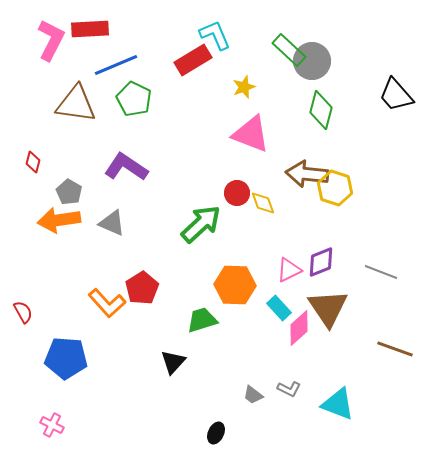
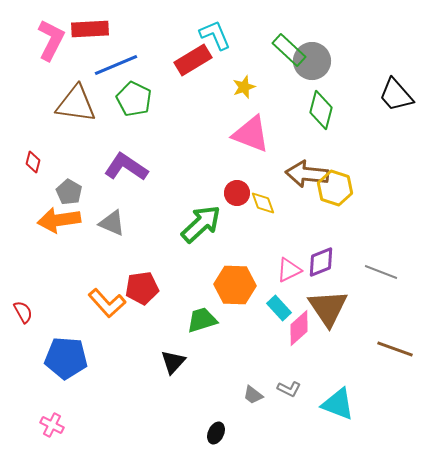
red pentagon at (142, 288): rotated 24 degrees clockwise
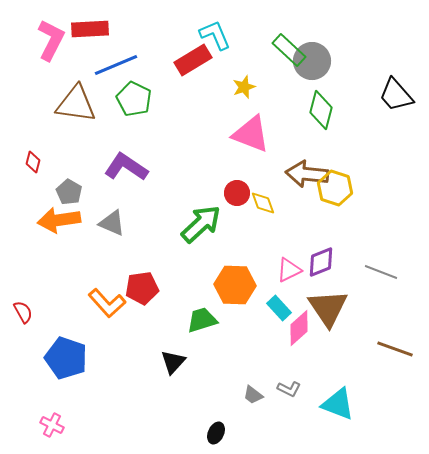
blue pentagon at (66, 358): rotated 15 degrees clockwise
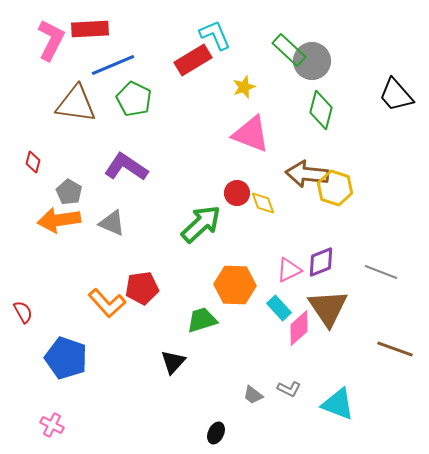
blue line at (116, 65): moved 3 px left
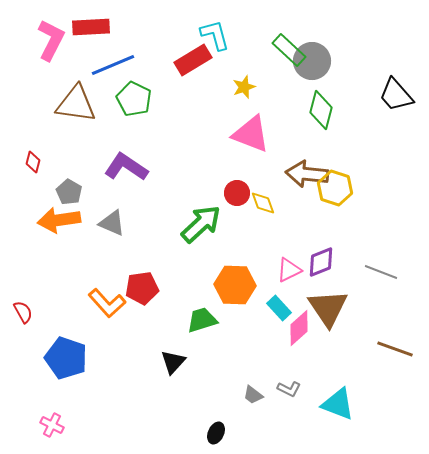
red rectangle at (90, 29): moved 1 px right, 2 px up
cyan L-shape at (215, 35): rotated 8 degrees clockwise
